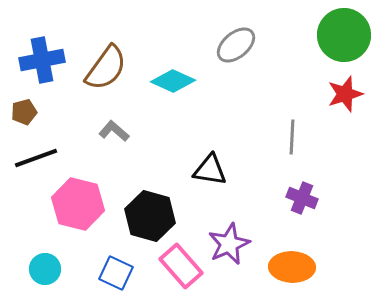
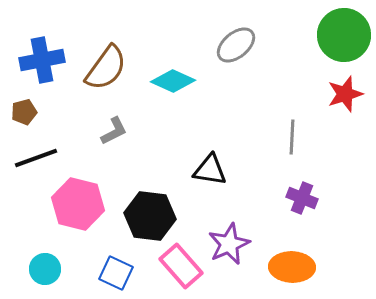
gray L-shape: rotated 112 degrees clockwise
black hexagon: rotated 9 degrees counterclockwise
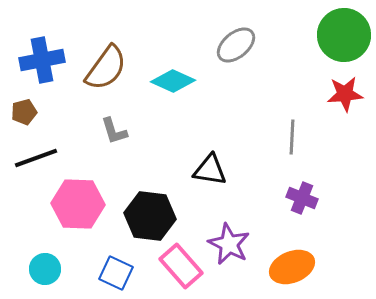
red star: rotated 12 degrees clockwise
gray L-shape: rotated 100 degrees clockwise
pink hexagon: rotated 12 degrees counterclockwise
purple star: rotated 21 degrees counterclockwise
orange ellipse: rotated 24 degrees counterclockwise
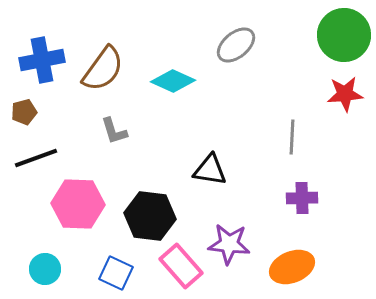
brown semicircle: moved 3 px left, 1 px down
purple cross: rotated 24 degrees counterclockwise
purple star: rotated 21 degrees counterclockwise
